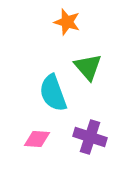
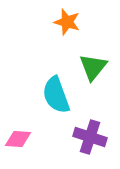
green triangle: moved 5 px right; rotated 20 degrees clockwise
cyan semicircle: moved 3 px right, 2 px down
pink diamond: moved 19 px left
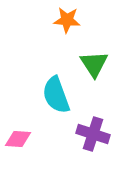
orange star: moved 2 px up; rotated 12 degrees counterclockwise
green triangle: moved 1 px right, 3 px up; rotated 12 degrees counterclockwise
purple cross: moved 3 px right, 3 px up
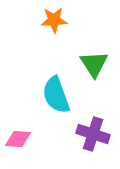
orange star: moved 13 px left; rotated 8 degrees counterclockwise
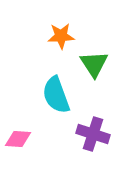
orange star: moved 7 px right, 16 px down
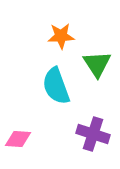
green triangle: moved 3 px right
cyan semicircle: moved 9 px up
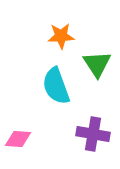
purple cross: rotated 8 degrees counterclockwise
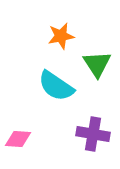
orange star: rotated 8 degrees counterclockwise
cyan semicircle: rotated 36 degrees counterclockwise
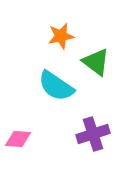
green triangle: moved 1 px left, 2 px up; rotated 20 degrees counterclockwise
purple cross: rotated 28 degrees counterclockwise
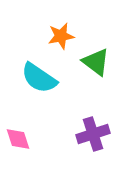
cyan semicircle: moved 17 px left, 8 px up
pink diamond: rotated 68 degrees clockwise
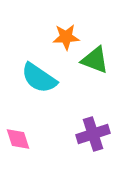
orange star: moved 5 px right, 1 px down; rotated 8 degrees clockwise
green triangle: moved 1 px left, 2 px up; rotated 16 degrees counterclockwise
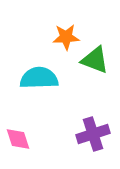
cyan semicircle: rotated 144 degrees clockwise
